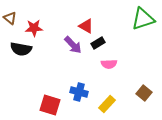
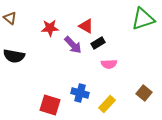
red star: moved 16 px right
black semicircle: moved 7 px left, 7 px down
blue cross: moved 1 px right, 1 px down
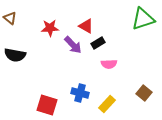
black semicircle: moved 1 px right, 1 px up
red square: moved 3 px left
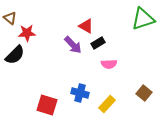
red star: moved 23 px left, 5 px down
black semicircle: rotated 55 degrees counterclockwise
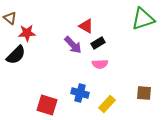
black semicircle: moved 1 px right
pink semicircle: moved 9 px left
brown square: rotated 35 degrees counterclockwise
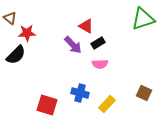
brown square: rotated 21 degrees clockwise
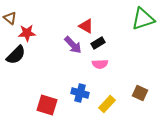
brown square: moved 4 px left
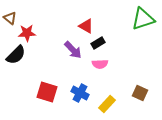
purple arrow: moved 5 px down
blue cross: rotated 12 degrees clockwise
red square: moved 13 px up
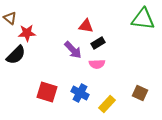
green triangle: rotated 25 degrees clockwise
red triangle: rotated 21 degrees counterclockwise
pink semicircle: moved 3 px left
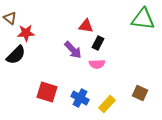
red star: moved 1 px left
black rectangle: rotated 32 degrees counterclockwise
blue cross: moved 5 px down
